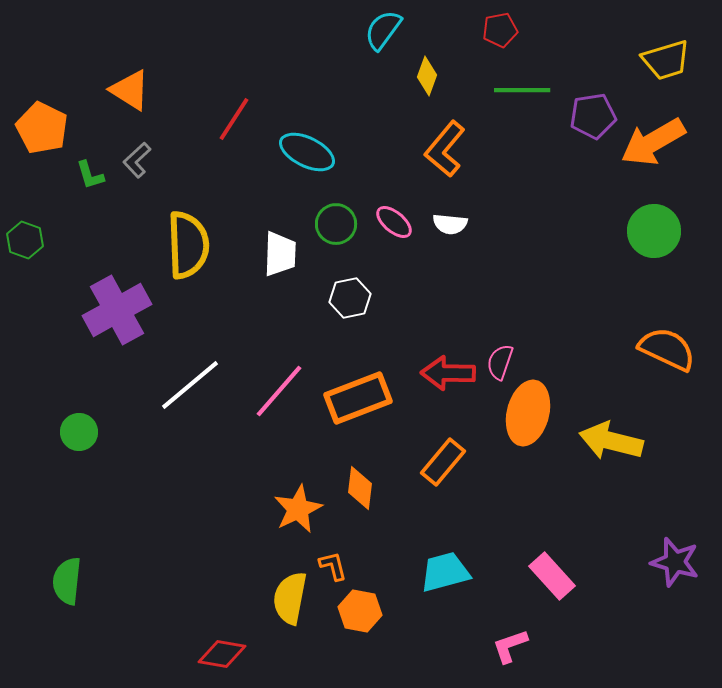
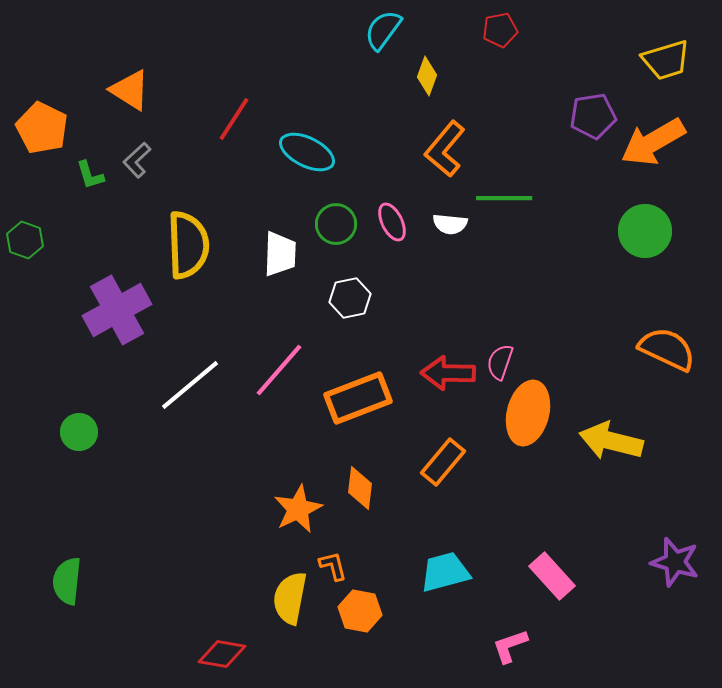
green line at (522, 90): moved 18 px left, 108 px down
pink ellipse at (394, 222): moved 2 px left; rotated 24 degrees clockwise
green circle at (654, 231): moved 9 px left
pink line at (279, 391): moved 21 px up
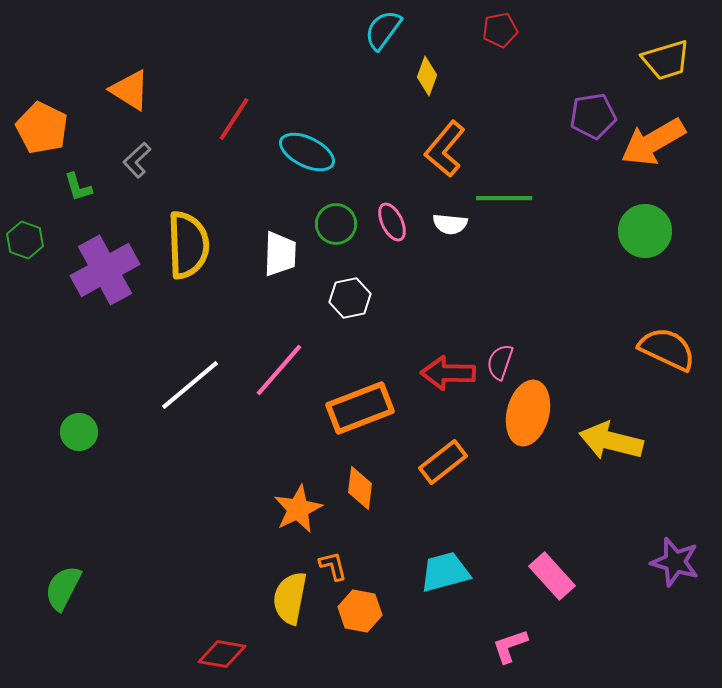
green L-shape at (90, 175): moved 12 px left, 12 px down
purple cross at (117, 310): moved 12 px left, 40 px up
orange rectangle at (358, 398): moved 2 px right, 10 px down
orange rectangle at (443, 462): rotated 12 degrees clockwise
green semicircle at (67, 581): moved 4 px left, 7 px down; rotated 21 degrees clockwise
